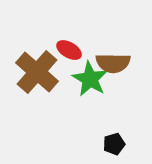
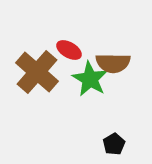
black pentagon: rotated 15 degrees counterclockwise
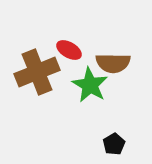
brown cross: rotated 27 degrees clockwise
green star: moved 6 px down
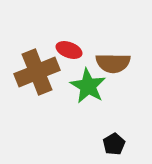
red ellipse: rotated 10 degrees counterclockwise
green star: moved 2 px left, 1 px down
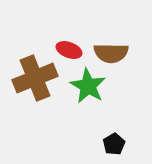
brown semicircle: moved 2 px left, 10 px up
brown cross: moved 2 px left, 6 px down
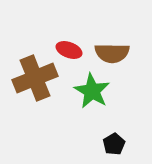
brown semicircle: moved 1 px right
green star: moved 4 px right, 5 px down
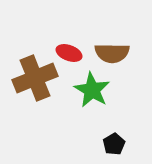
red ellipse: moved 3 px down
green star: moved 1 px up
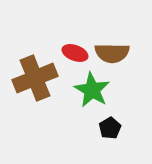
red ellipse: moved 6 px right
black pentagon: moved 4 px left, 16 px up
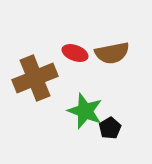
brown semicircle: rotated 12 degrees counterclockwise
green star: moved 7 px left, 21 px down; rotated 9 degrees counterclockwise
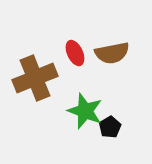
red ellipse: rotated 45 degrees clockwise
black pentagon: moved 1 px up
